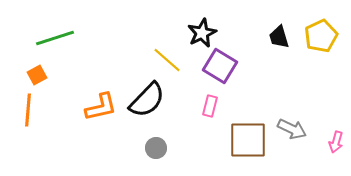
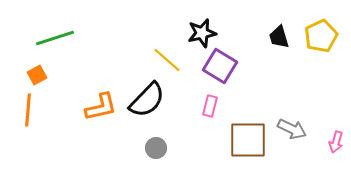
black star: rotated 12 degrees clockwise
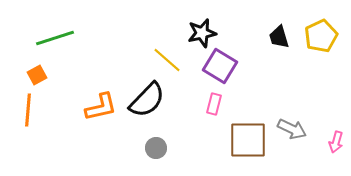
pink rectangle: moved 4 px right, 2 px up
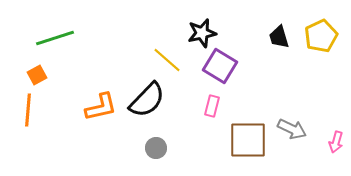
pink rectangle: moved 2 px left, 2 px down
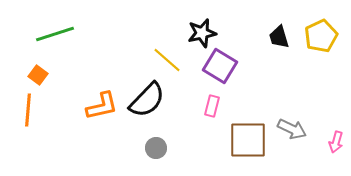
green line: moved 4 px up
orange square: moved 1 px right; rotated 24 degrees counterclockwise
orange L-shape: moved 1 px right, 1 px up
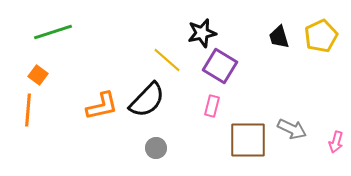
green line: moved 2 px left, 2 px up
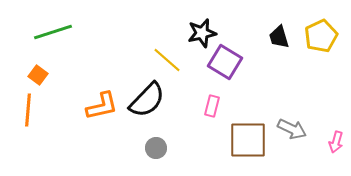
purple square: moved 5 px right, 4 px up
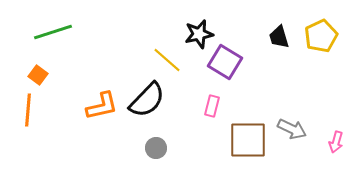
black star: moved 3 px left, 1 px down
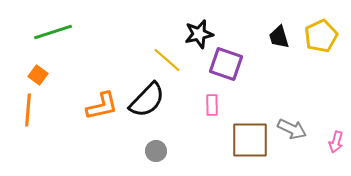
purple square: moved 1 px right, 2 px down; rotated 12 degrees counterclockwise
pink rectangle: moved 1 px up; rotated 15 degrees counterclockwise
brown square: moved 2 px right
gray circle: moved 3 px down
